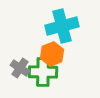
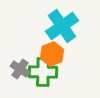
cyan cross: rotated 20 degrees counterclockwise
gray cross: moved 1 px down
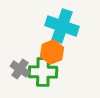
cyan cross: rotated 36 degrees counterclockwise
orange hexagon: moved 2 px up
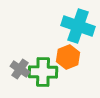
cyan cross: moved 16 px right
orange hexagon: moved 16 px right, 5 px down
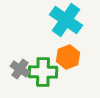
cyan cross: moved 12 px left, 6 px up; rotated 16 degrees clockwise
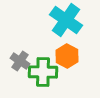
orange hexagon: moved 1 px left, 1 px up; rotated 10 degrees counterclockwise
gray cross: moved 8 px up
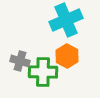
cyan cross: rotated 32 degrees clockwise
gray cross: rotated 18 degrees counterclockwise
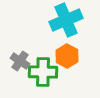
gray cross: rotated 18 degrees clockwise
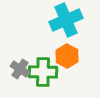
gray cross: moved 8 px down
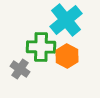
cyan cross: rotated 16 degrees counterclockwise
green cross: moved 2 px left, 25 px up
